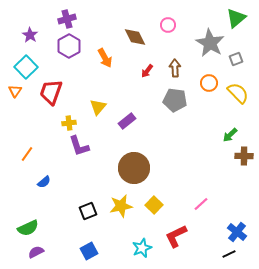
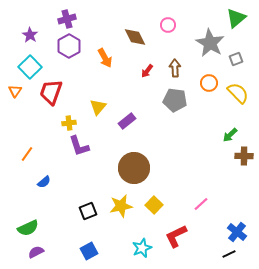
cyan square: moved 4 px right
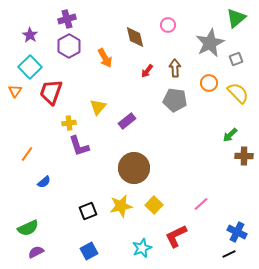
brown diamond: rotated 15 degrees clockwise
gray star: rotated 16 degrees clockwise
blue cross: rotated 12 degrees counterclockwise
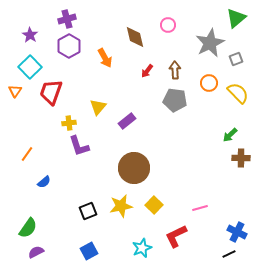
brown arrow: moved 2 px down
brown cross: moved 3 px left, 2 px down
pink line: moved 1 px left, 4 px down; rotated 28 degrees clockwise
green semicircle: rotated 30 degrees counterclockwise
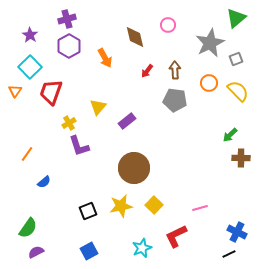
yellow semicircle: moved 2 px up
yellow cross: rotated 24 degrees counterclockwise
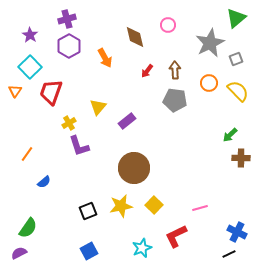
purple semicircle: moved 17 px left, 1 px down
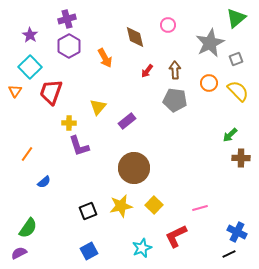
yellow cross: rotated 32 degrees clockwise
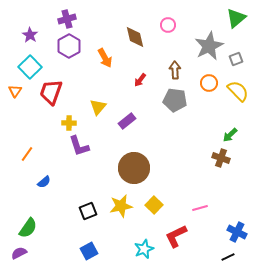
gray star: moved 1 px left, 3 px down
red arrow: moved 7 px left, 9 px down
brown cross: moved 20 px left; rotated 18 degrees clockwise
cyan star: moved 2 px right, 1 px down
black line: moved 1 px left, 3 px down
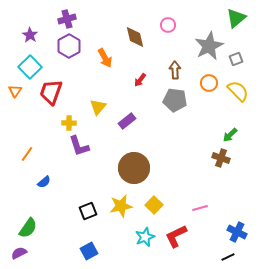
cyan star: moved 1 px right, 12 px up
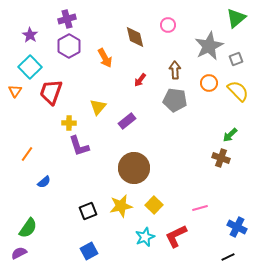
blue cross: moved 5 px up
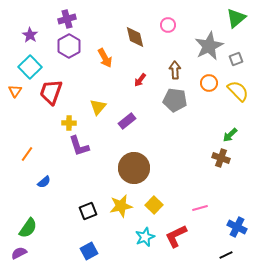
black line: moved 2 px left, 2 px up
